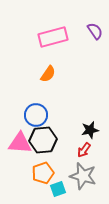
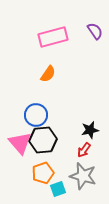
pink triangle: rotated 45 degrees clockwise
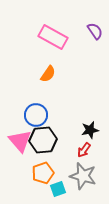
pink rectangle: rotated 44 degrees clockwise
pink triangle: moved 2 px up
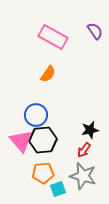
pink triangle: moved 1 px right
orange pentagon: rotated 15 degrees clockwise
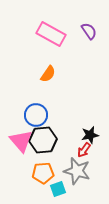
purple semicircle: moved 6 px left
pink rectangle: moved 2 px left, 3 px up
black star: moved 5 px down
gray star: moved 6 px left, 5 px up
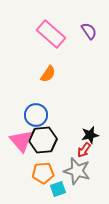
pink rectangle: rotated 12 degrees clockwise
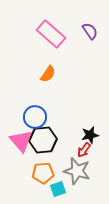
purple semicircle: moved 1 px right
blue circle: moved 1 px left, 2 px down
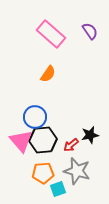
red arrow: moved 13 px left, 5 px up; rotated 14 degrees clockwise
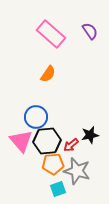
blue circle: moved 1 px right
black hexagon: moved 4 px right, 1 px down
orange pentagon: moved 10 px right, 9 px up
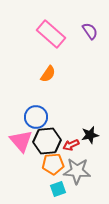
red arrow: rotated 14 degrees clockwise
gray star: rotated 12 degrees counterclockwise
